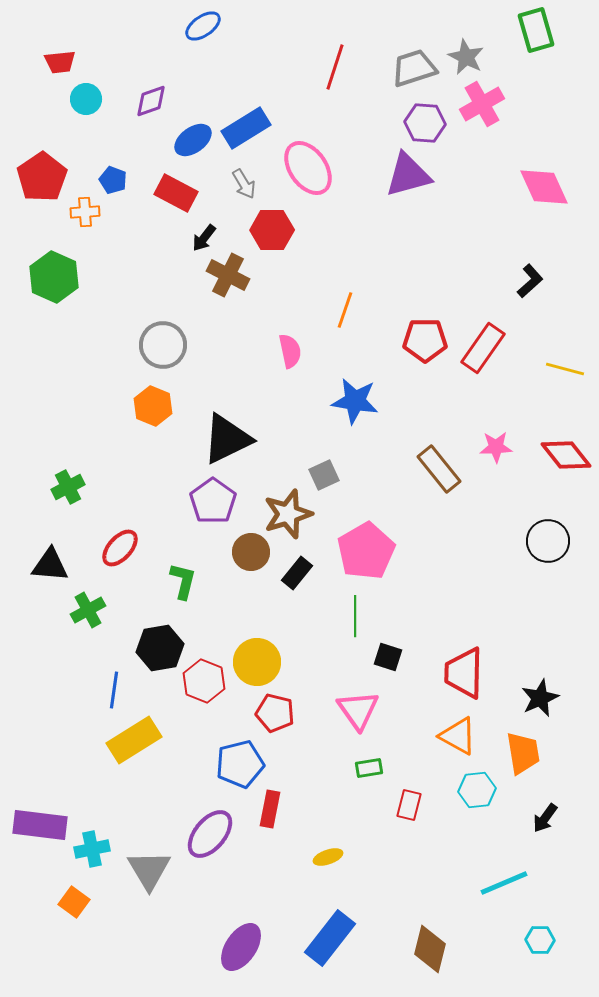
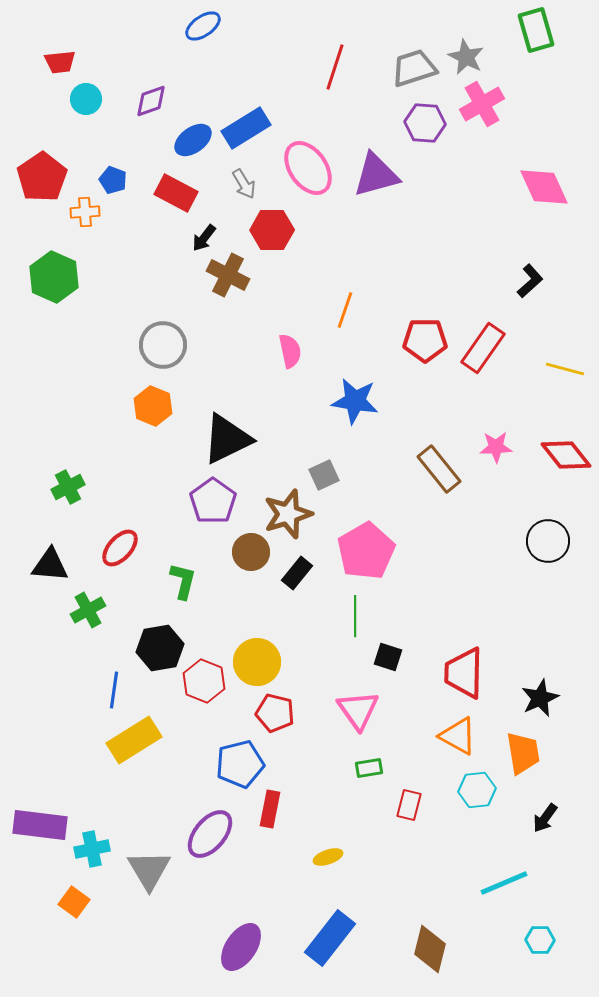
purple triangle at (408, 175): moved 32 px left
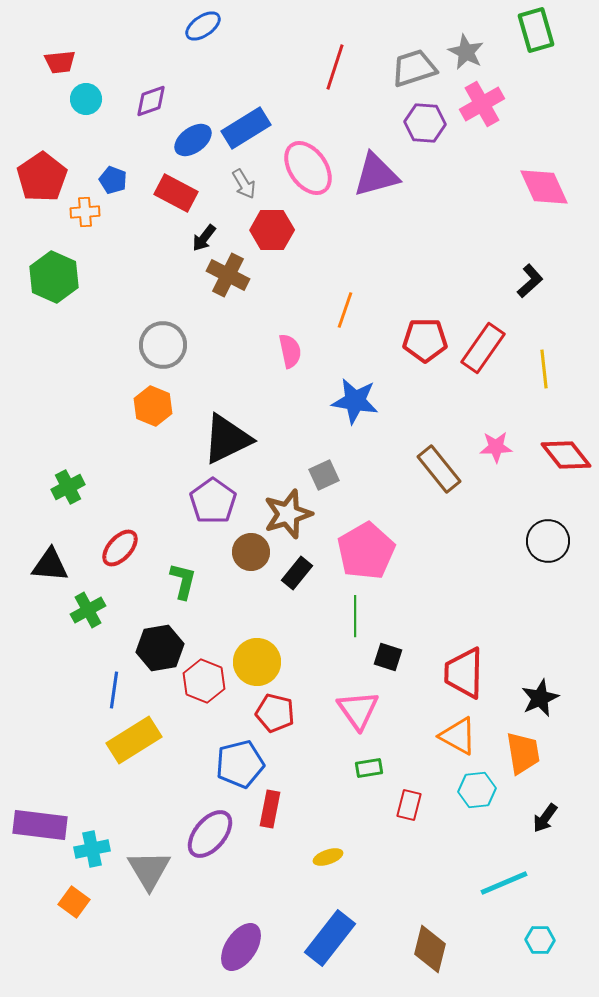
gray star at (466, 57): moved 5 px up
yellow line at (565, 369): moved 21 px left; rotated 69 degrees clockwise
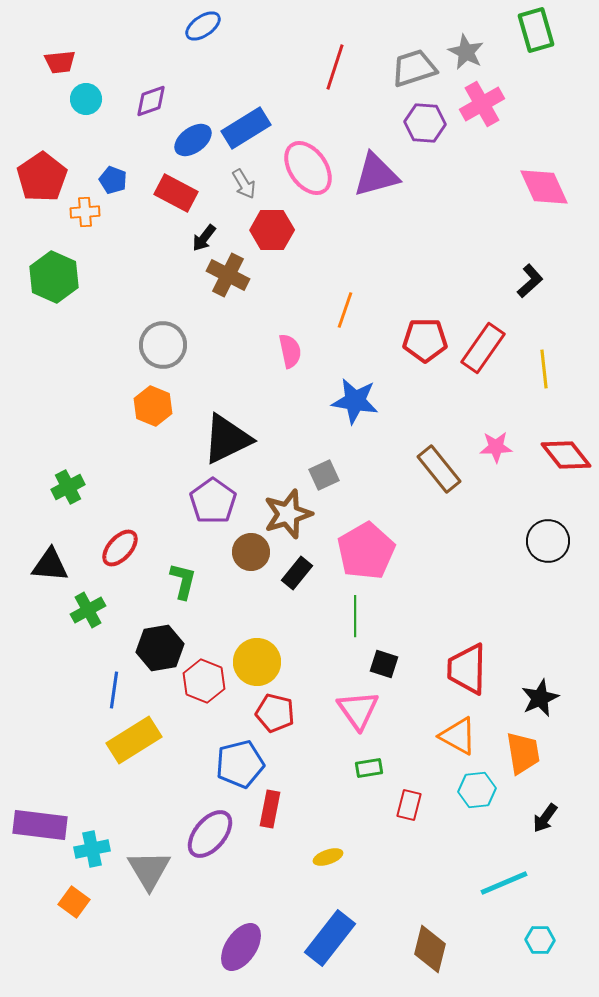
black square at (388, 657): moved 4 px left, 7 px down
red trapezoid at (464, 673): moved 3 px right, 4 px up
